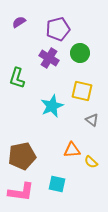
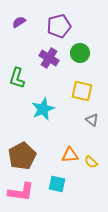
purple pentagon: moved 1 px right, 3 px up
cyan star: moved 9 px left, 3 px down
orange triangle: moved 2 px left, 5 px down
brown pentagon: rotated 16 degrees counterclockwise
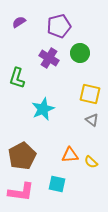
yellow square: moved 8 px right, 3 px down
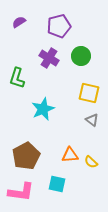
green circle: moved 1 px right, 3 px down
yellow square: moved 1 px left, 1 px up
brown pentagon: moved 4 px right
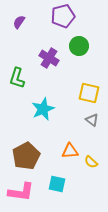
purple semicircle: rotated 24 degrees counterclockwise
purple pentagon: moved 4 px right, 10 px up
green circle: moved 2 px left, 10 px up
orange triangle: moved 4 px up
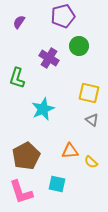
pink L-shape: rotated 64 degrees clockwise
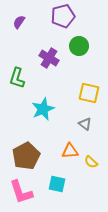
gray triangle: moved 7 px left, 4 px down
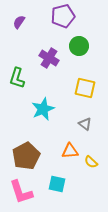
yellow square: moved 4 px left, 5 px up
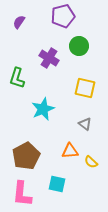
pink L-shape: moved 1 px right, 2 px down; rotated 24 degrees clockwise
